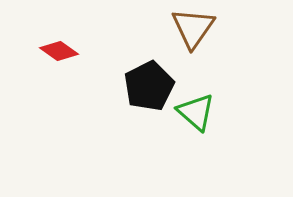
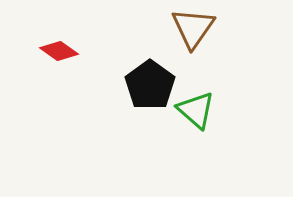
black pentagon: moved 1 px right, 1 px up; rotated 9 degrees counterclockwise
green triangle: moved 2 px up
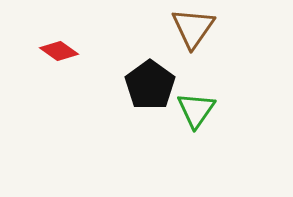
green triangle: rotated 24 degrees clockwise
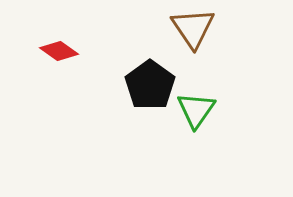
brown triangle: rotated 9 degrees counterclockwise
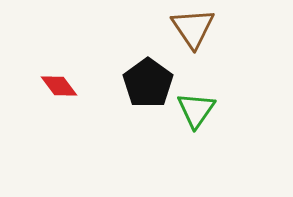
red diamond: moved 35 px down; rotated 18 degrees clockwise
black pentagon: moved 2 px left, 2 px up
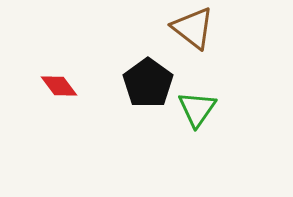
brown triangle: rotated 18 degrees counterclockwise
green triangle: moved 1 px right, 1 px up
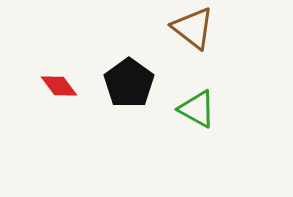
black pentagon: moved 19 px left
green triangle: rotated 36 degrees counterclockwise
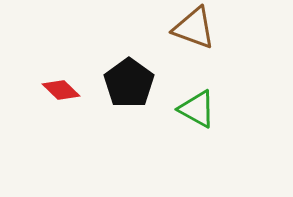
brown triangle: moved 1 px right; rotated 18 degrees counterclockwise
red diamond: moved 2 px right, 4 px down; rotated 9 degrees counterclockwise
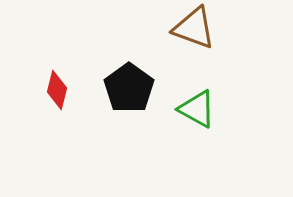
black pentagon: moved 5 px down
red diamond: moved 4 px left; rotated 60 degrees clockwise
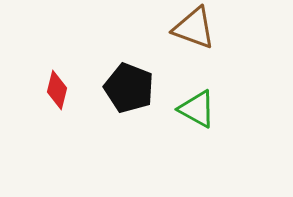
black pentagon: rotated 15 degrees counterclockwise
